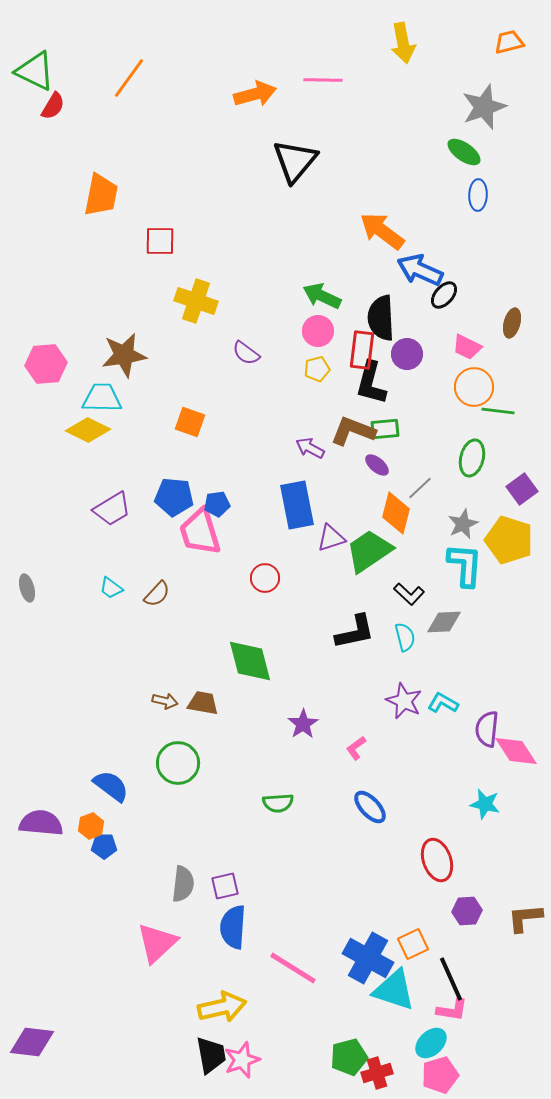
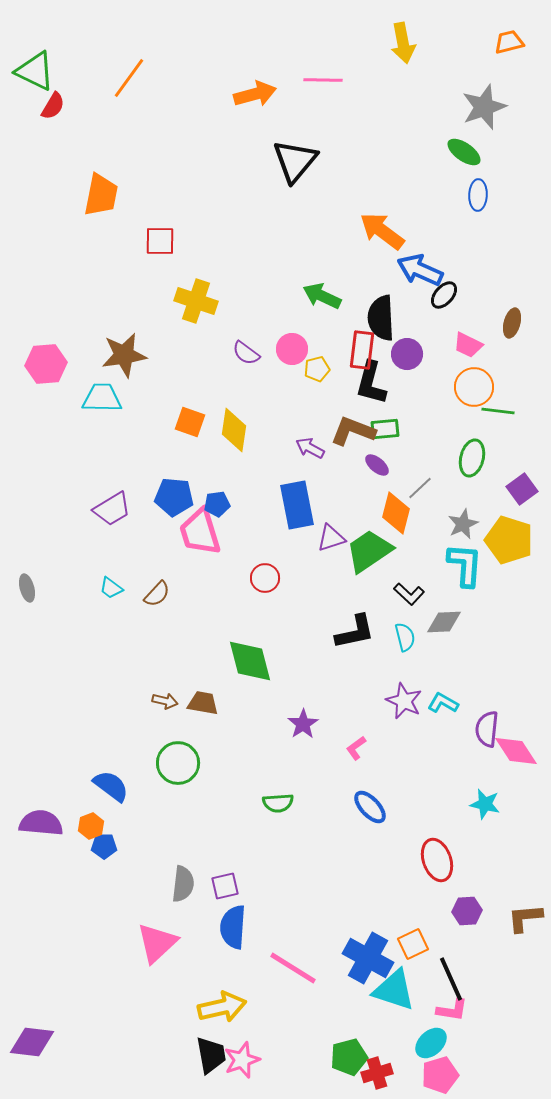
pink circle at (318, 331): moved 26 px left, 18 px down
pink trapezoid at (467, 347): moved 1 px right, 2 px up
yellow diamond at (88, 430): moved 146 px right; rotated 72 degrees clockwise
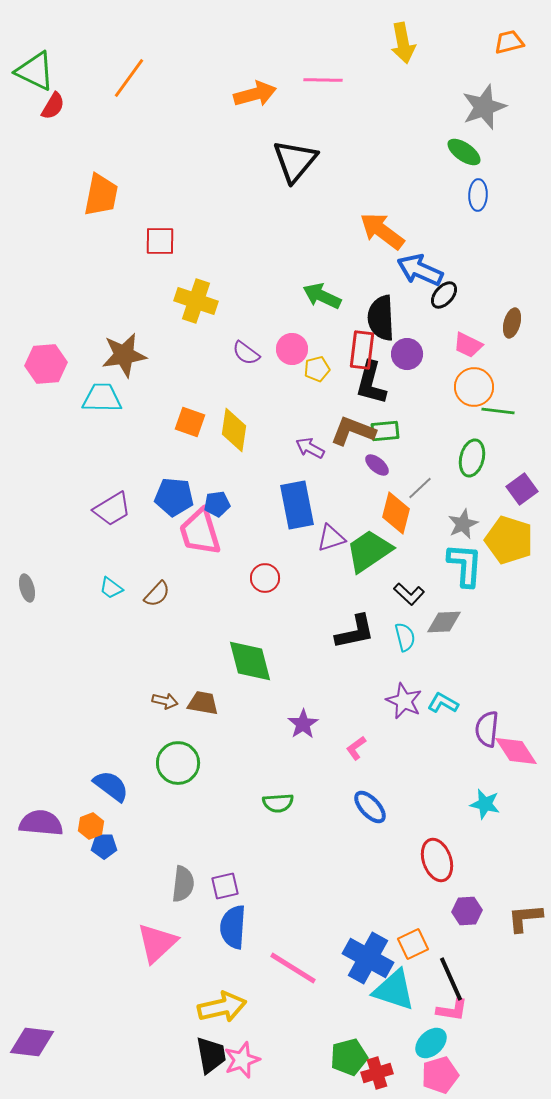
green rectangle at (385, 429): moved 2 px down
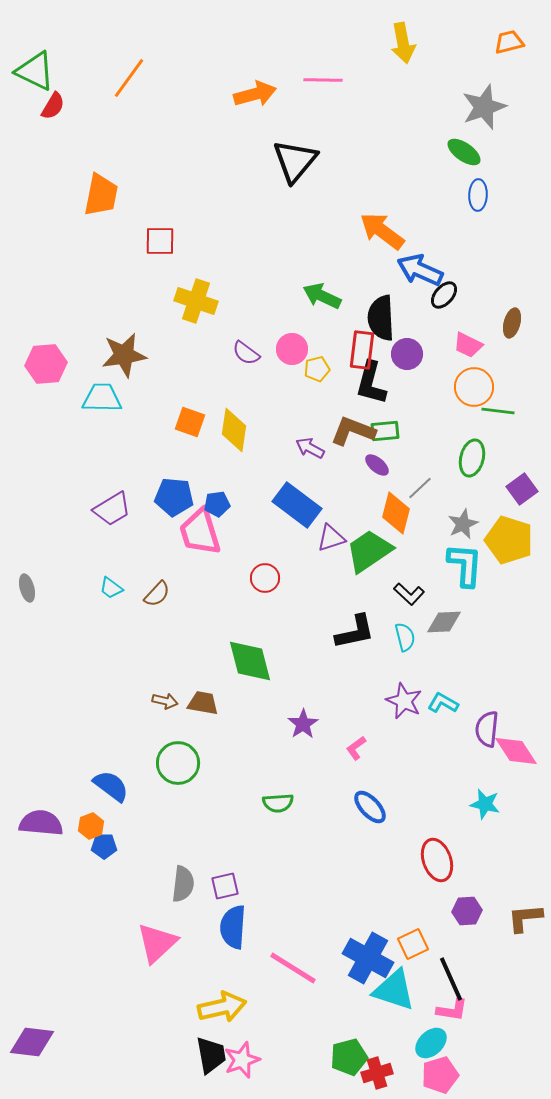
blue rectangle at (297, 505): rotated 42 degrees counterclockwise
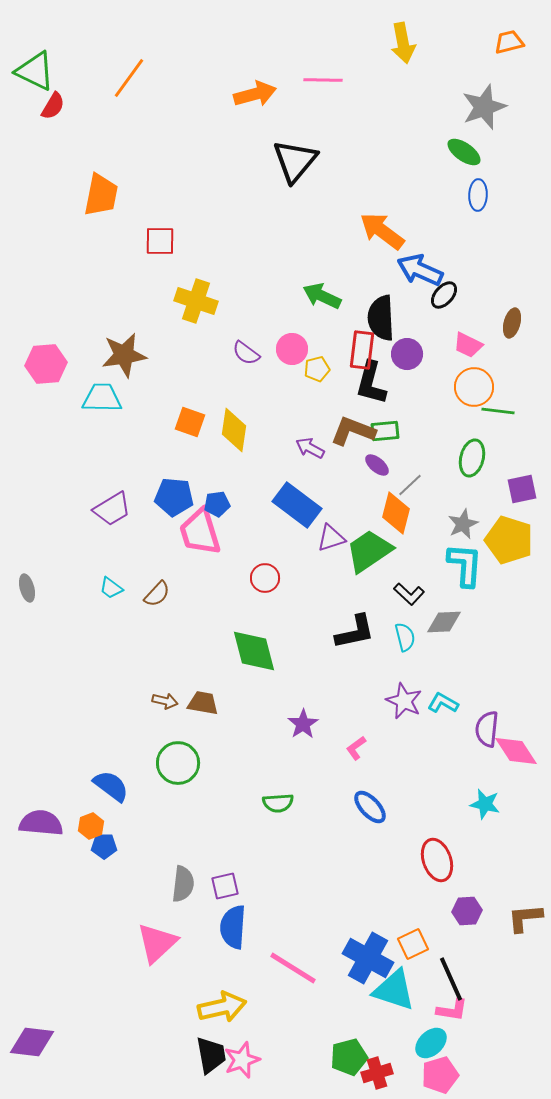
gray line at (420, 488): moved 10 px left, 3 px up
purple square at (522, 489): rotated 24 degrees clockwise
green diamond at (250, 661): moved 4 px right, 10 px up
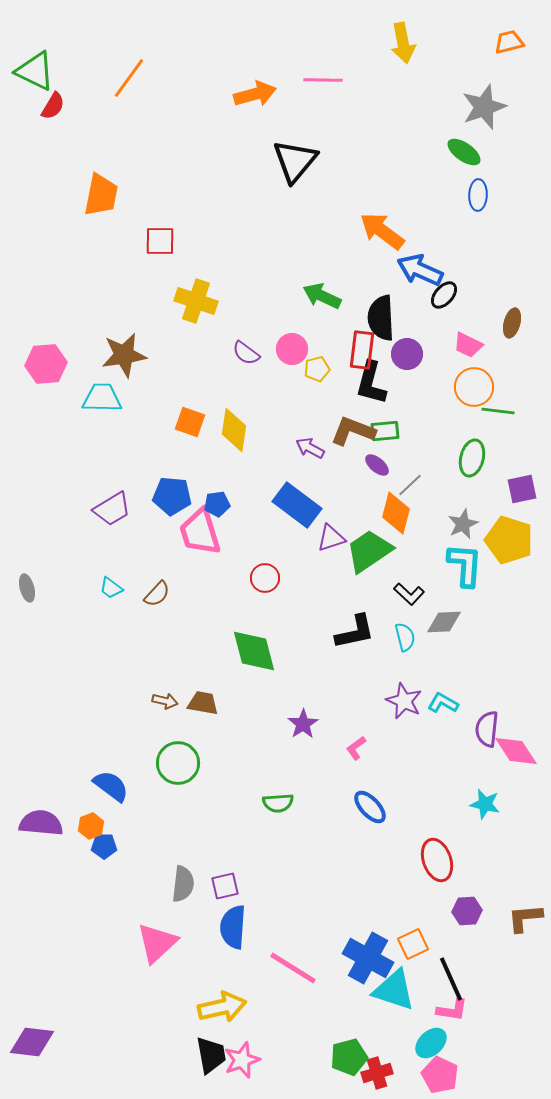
blue pentagon at (174, 497): moved 2 px left, 1 px up
pink pentagon at (440, 1075): rotated 30 degrees counterclockwise
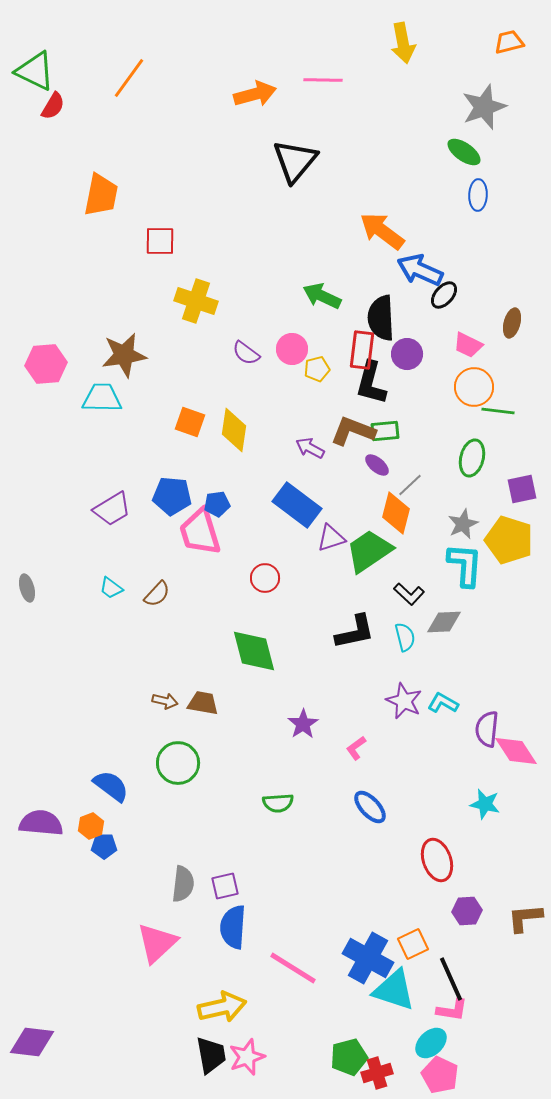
pink star at (242, 1060): moved 5 px right, 3 px up
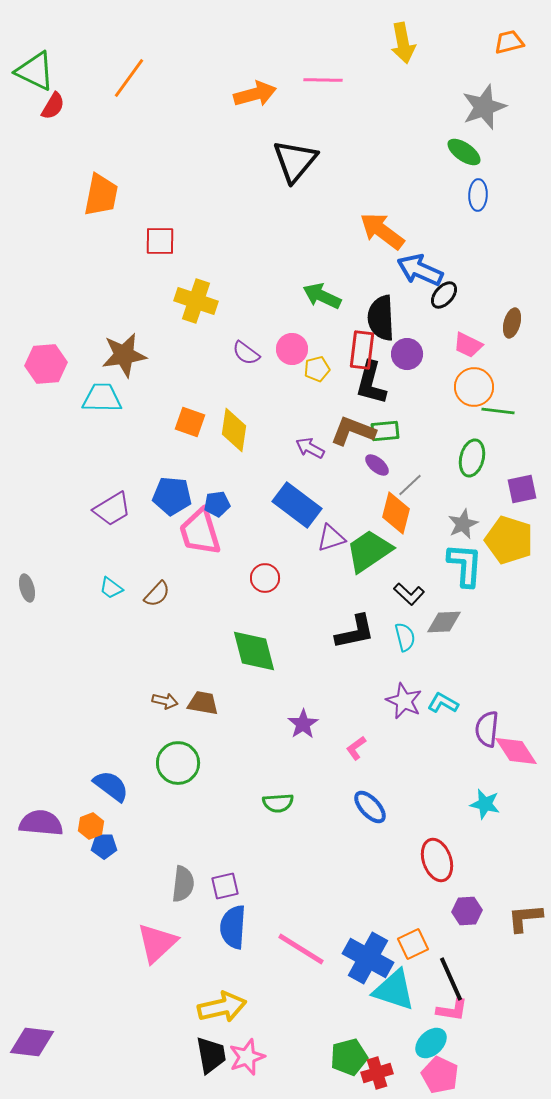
pink line at (293, 968): moved 8 px right, 19 px up
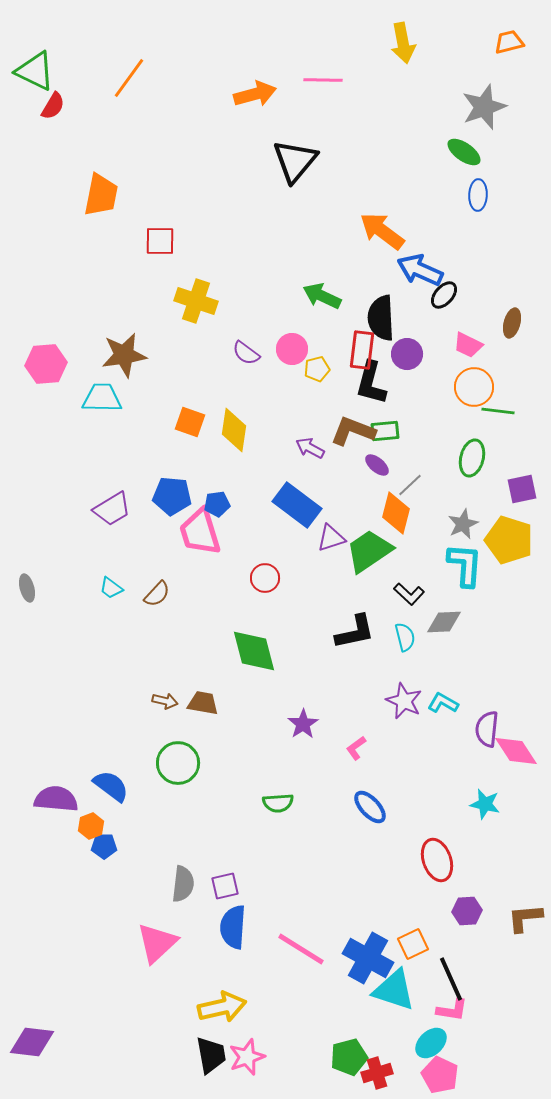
purple semicircle at (41, 823): moved 15 px right, 24 px up
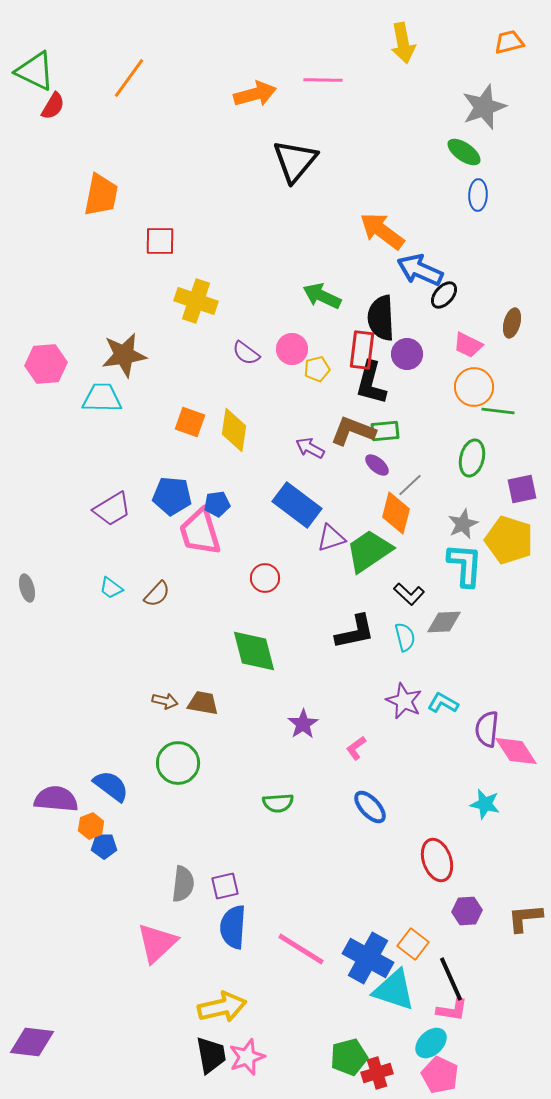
orange square at (413, 944): rotated 28 degrees counterclockwise
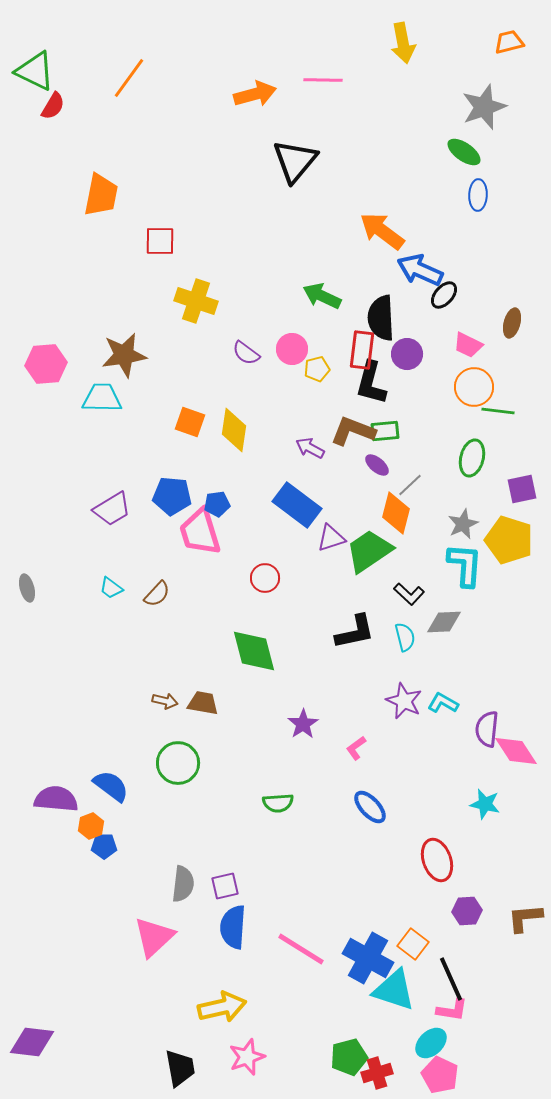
pink triangle at (157, 943): moved 3 px left, 6 px up
black trapezoid at (211, 1055): moved 31 px left, 13 px down
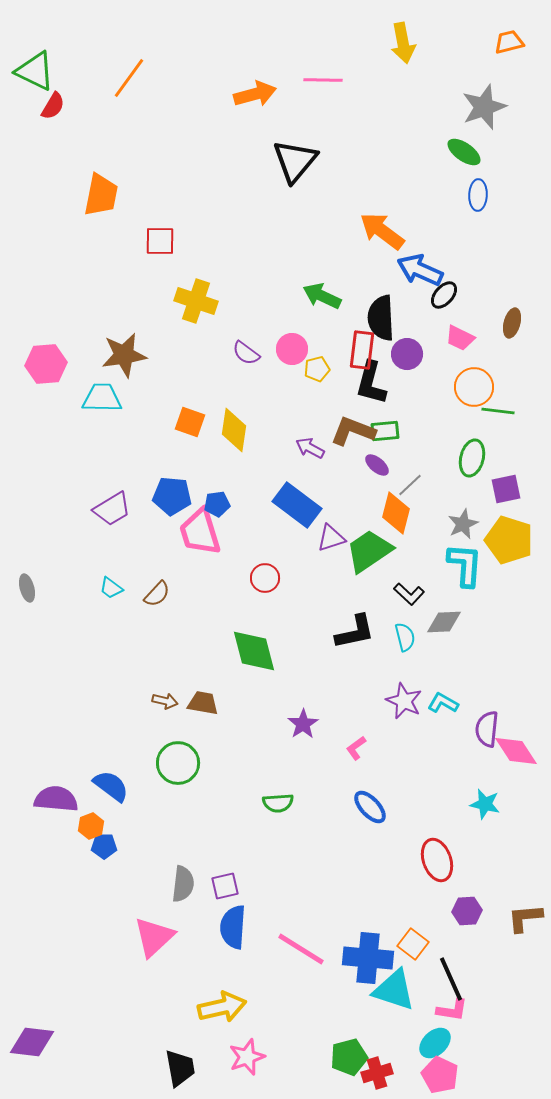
pink trapezoid at (468, 345): moved 8 px left, 7 px up
purple square at (522, 489): moved 16 px left
blue cross at (368, 958): rotated 24 degrees counterclockwise
cyan ellipse at (431, 1043): moved 4 px right
